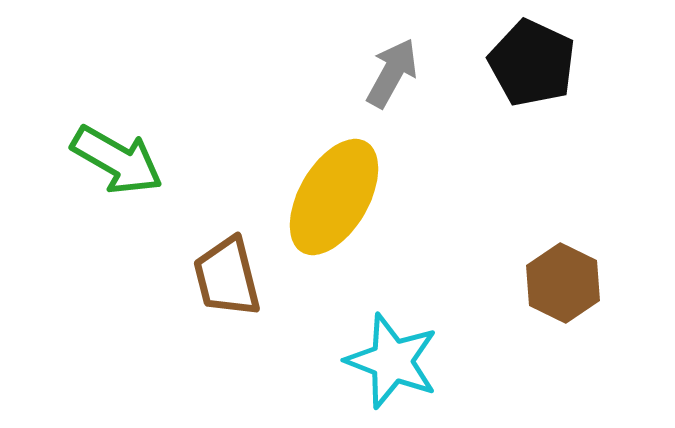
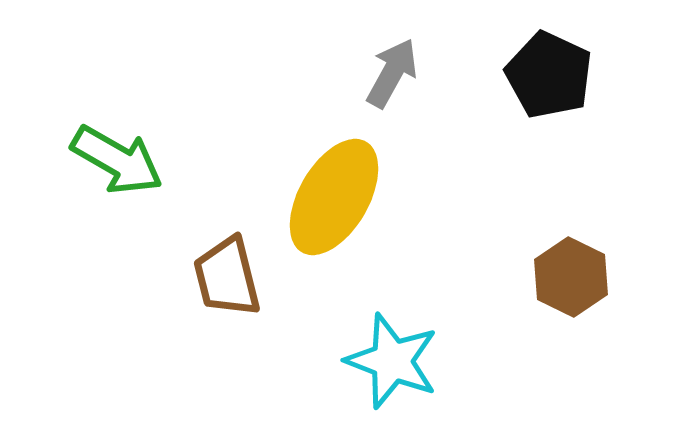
black pentagon: moved 17 px right, 12 px down
brown hexagon: moved 8 px right, 6 px up
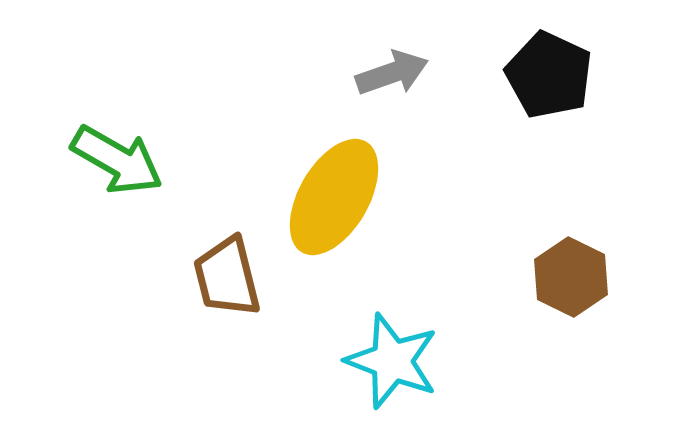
gray arrow: rotated 42 degrees clockwise
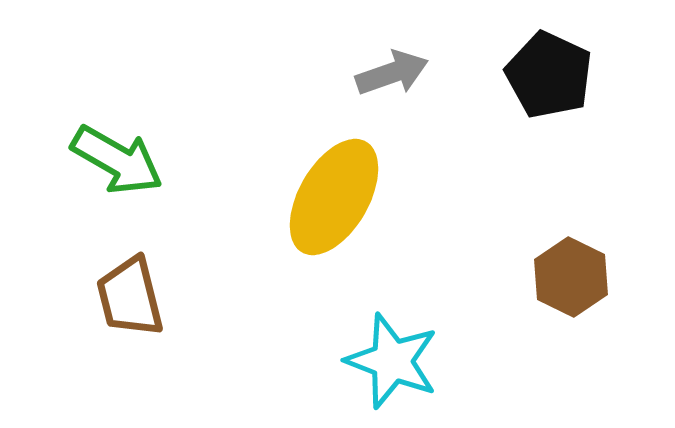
brown trapezoid: moved 97 px left, 20 px down
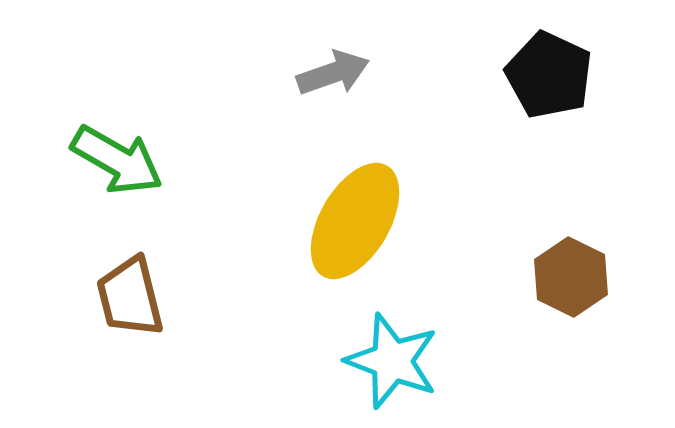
gray arrow: moved 59 px left
yellow ellipse: moved 21 px right, 24 px down
